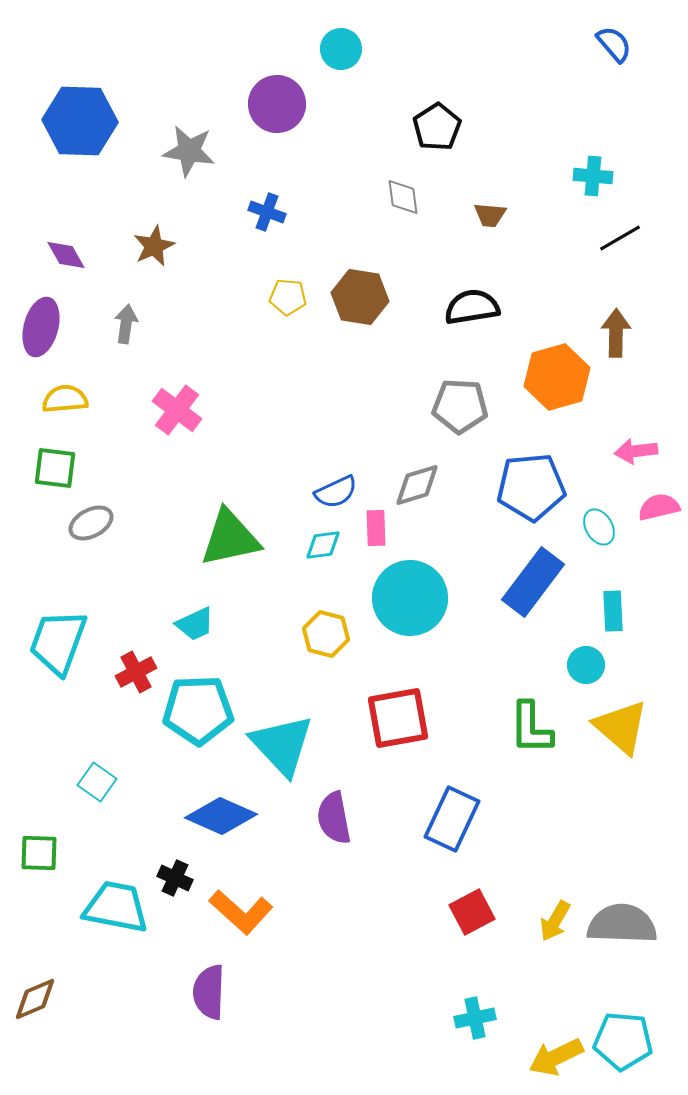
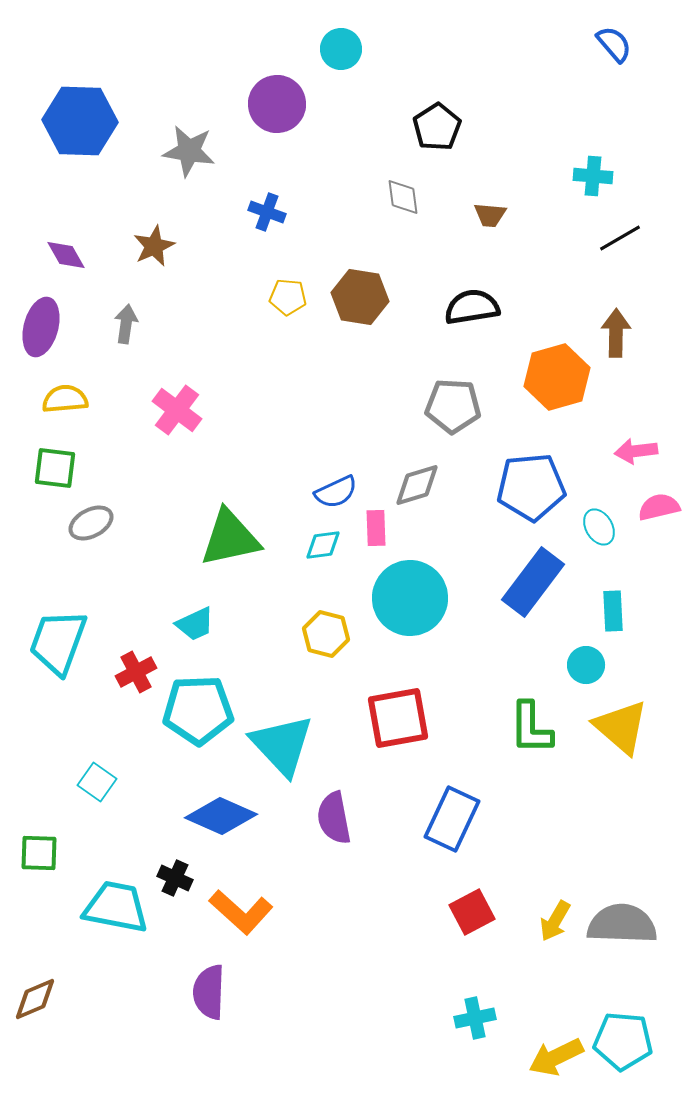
gray pentagon at (460, 406): moved 7 px left
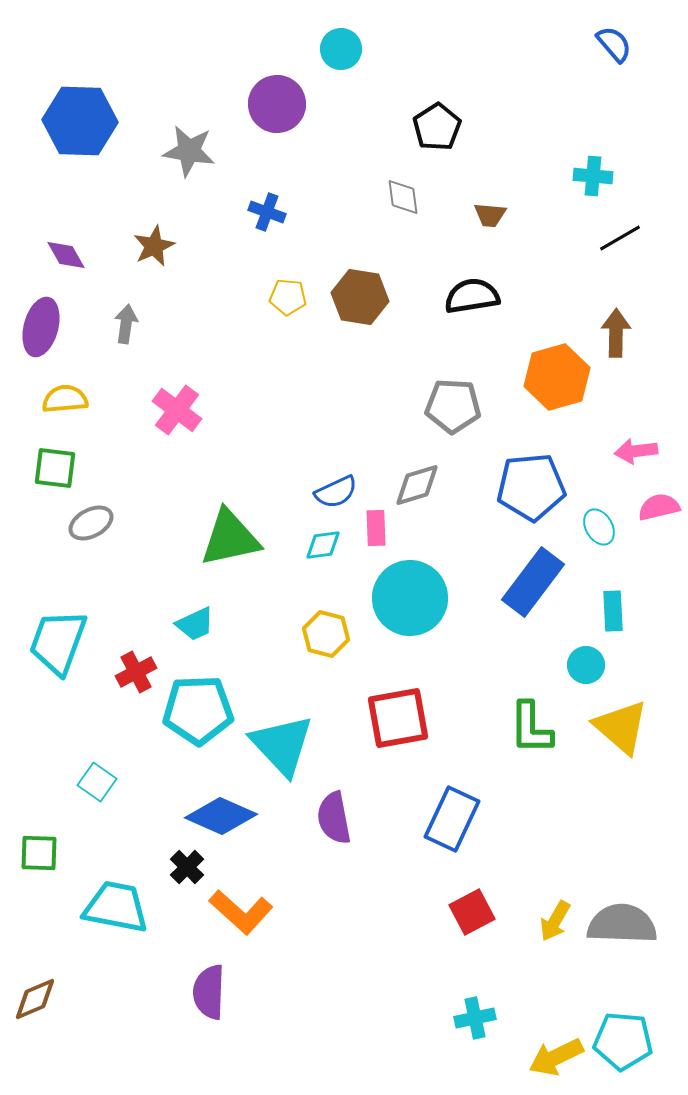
black semicircle at (472, 307): moved 11 px up
black cross at (175, 878): moved 12 px right, 11 px up; rotated 20 degrees clockwise
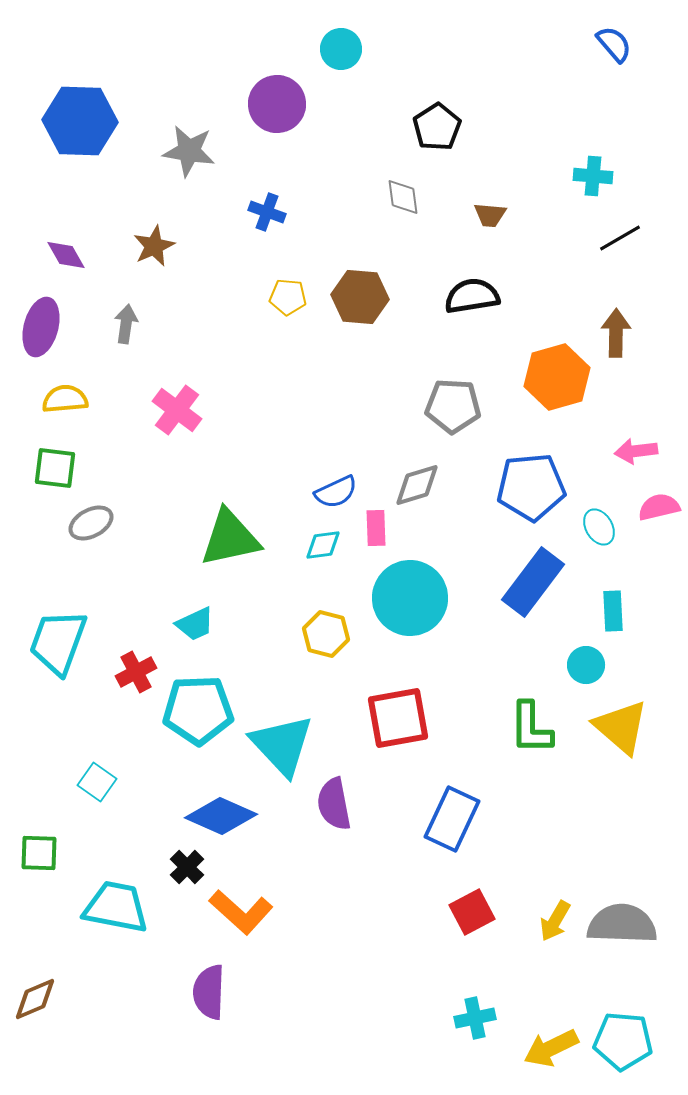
brown hexagon at (360, 297): rotated 4 degrees counterclockwise
purple semicircle at (334, 818): moved 14 px up
yellow arrow at (556, 1057): moved 5 px left, 9 px up
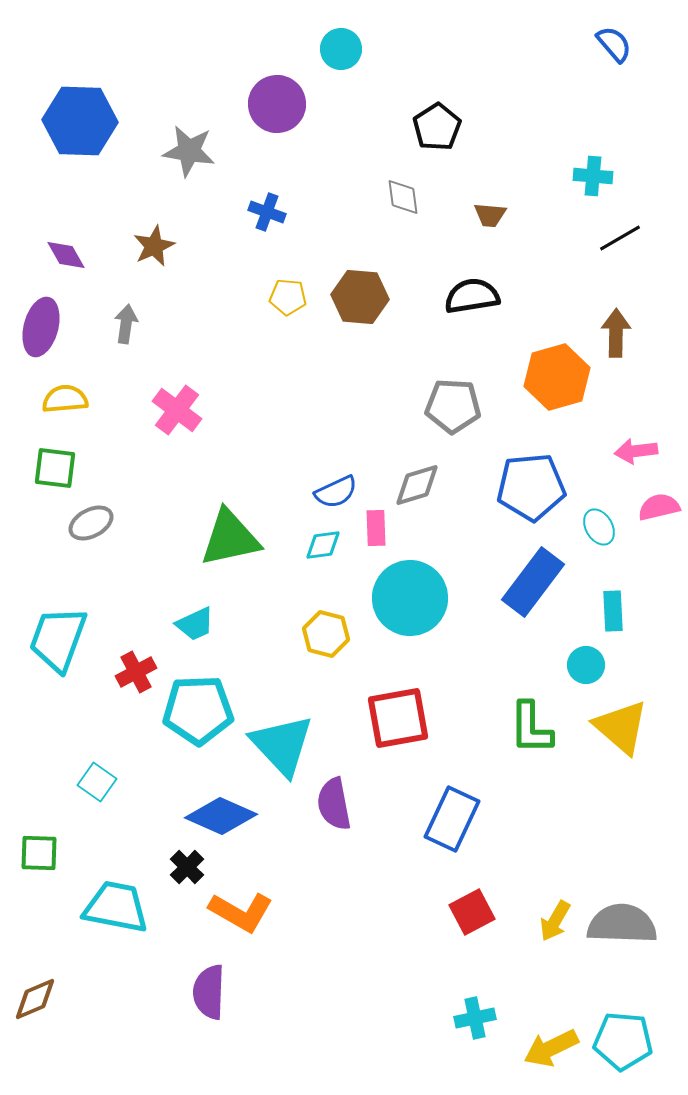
cyan trapezoid at (58, 642): moved 3 px up
orange L-shape at (241, 912): rotated 12 degrees counterclockwise
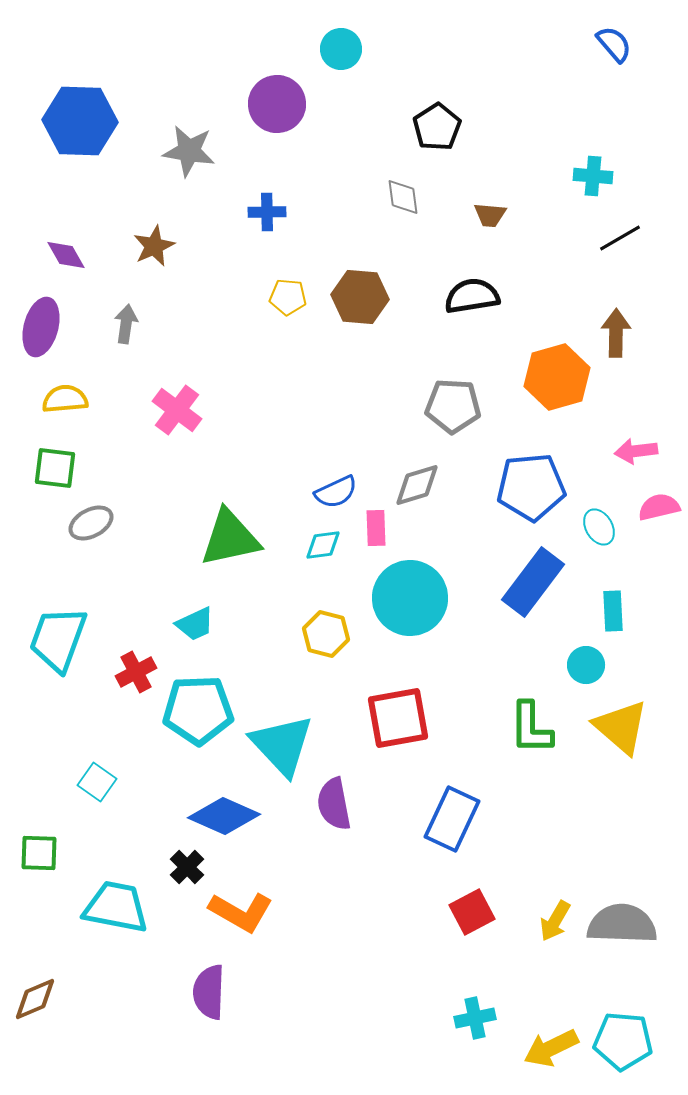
blue cross at (267, 212): rotated 21 degrees counterclockwise
blue diamond at (221, 816): moved 3 px right
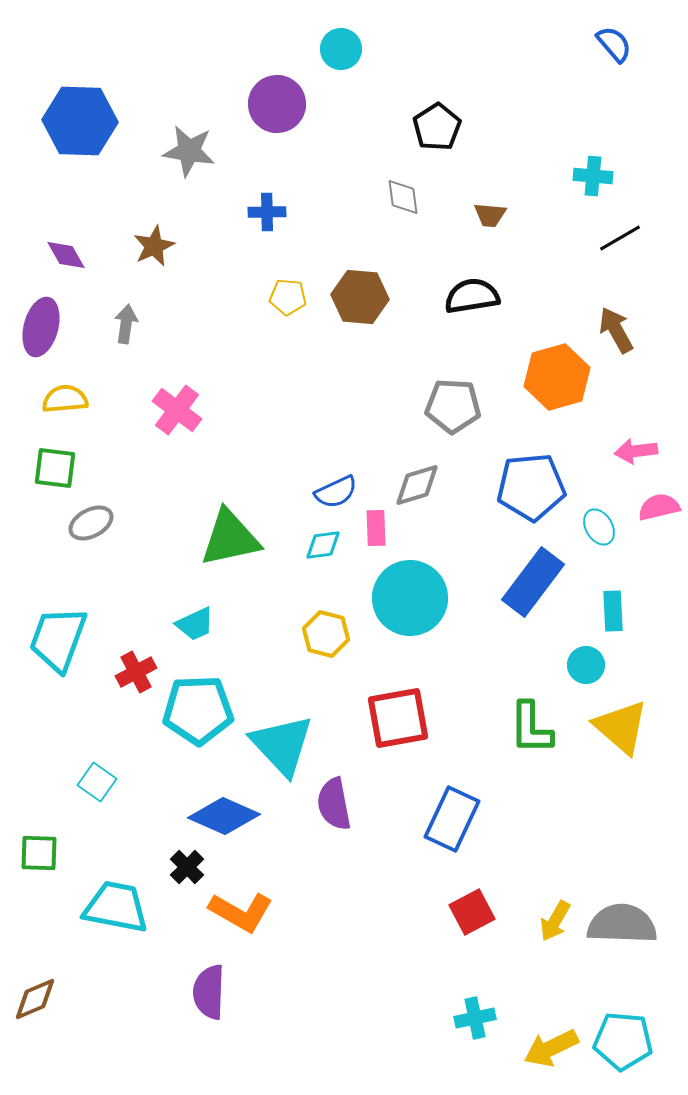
brown arrow at (616, 333): moved 3 px up; rotated 30 degrees counterclockwise
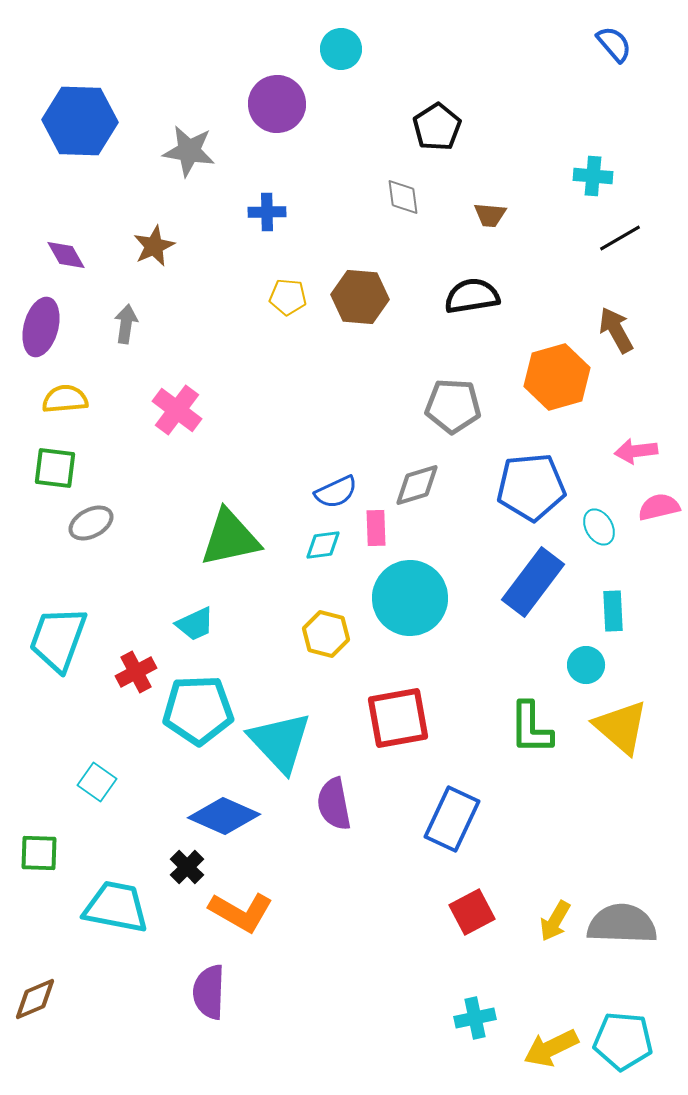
cyan triangle at (282, 745): moved 2 px left, 3 px up
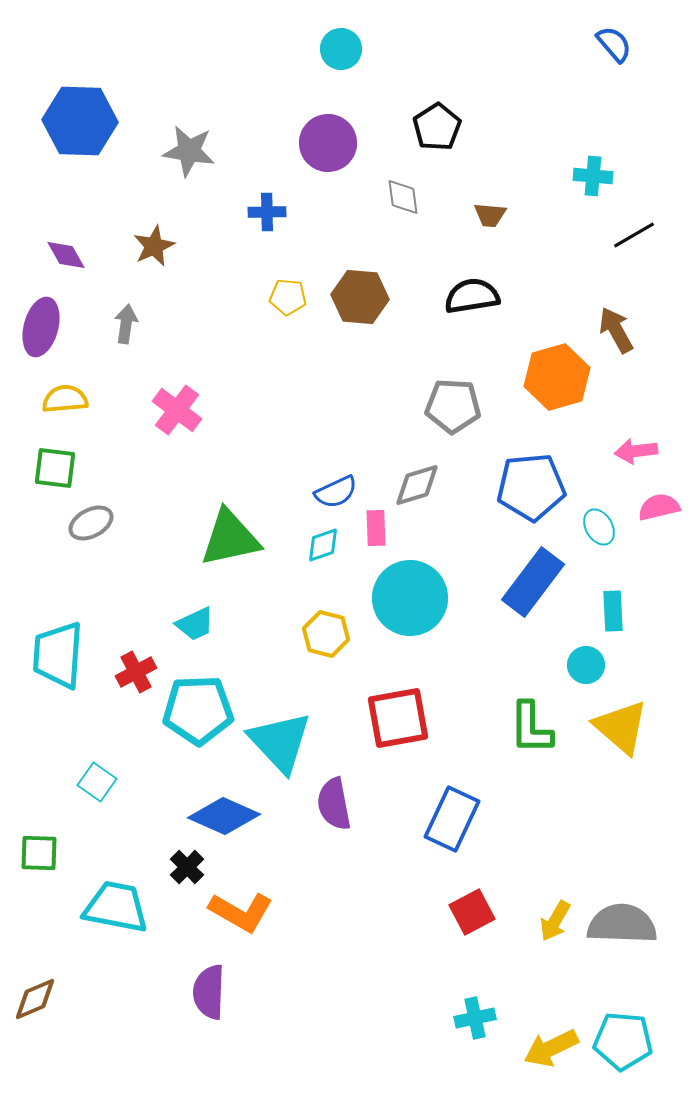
purple circle at (277, 104): moved 51 px right, 39 px down
black line at (620, 238): moved 14 px right, 3 px up
cyan diamond at (323, 545): rotated 12 degrees counterclockwise
cyan trapezoid at (58, 639): moved 16 px down; rotated 16 degrees counterclockwise
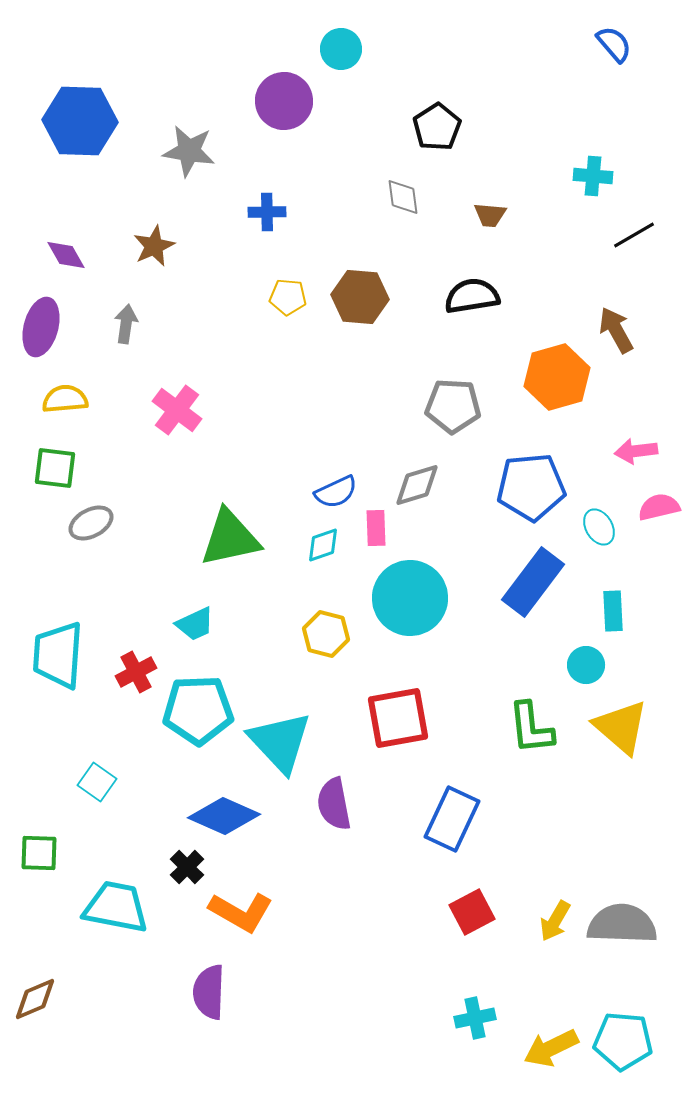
purple circle at (328, 143): moved 44 px left, 42 px up
green L-shape at (531, 728): rotated 6 degrees counterclockwise
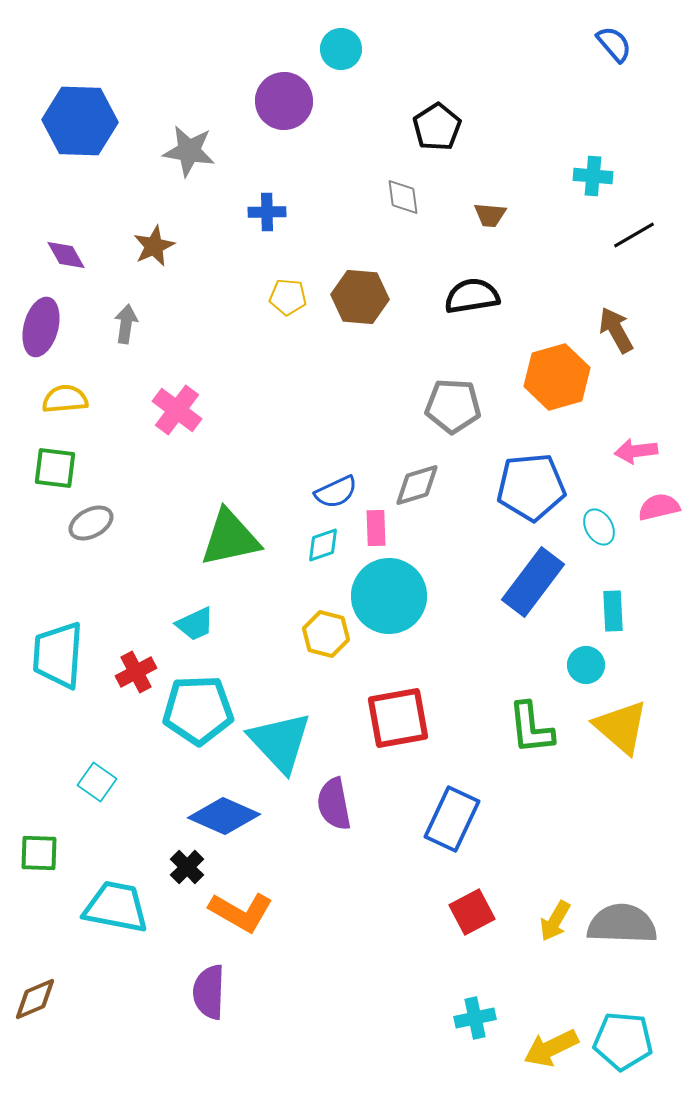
cyan circle at (410, 598): moved 21 px left, 2 px up
